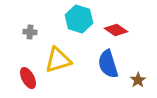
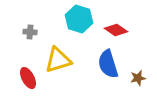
brown star: moved 2 px up; rotated 21 degrees clockwise
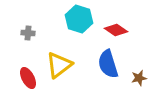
gray cross: moved 2 px left, 1 px down
yellow triangle: moved 1 px right, 5 px down; rotated 20 degrees counterclockwise
brown star: moved 1 px right
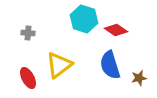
cyan hexagon: moved 5 px right
blue semicircle: moved 2 px right, 1 px down
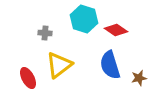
gray cross: moved 17 px right
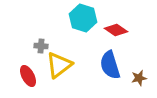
cyan hexagon: moved 1 px left, 1 px up
gray cross: moved 4 px left, 13 px down
red ellipse: moved 2 px up
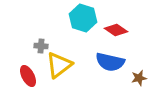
blue semicircle: moved 3 px up; rotated 60 degrees counterclockwise
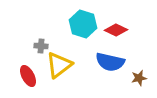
cyan hexagon: moved 6 px down
red diamond: rotated 10 degrees counterclockwise
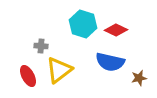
yellow triangle: moved 5 px down
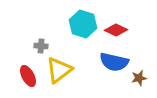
blue semicircle: moved 4 px right
